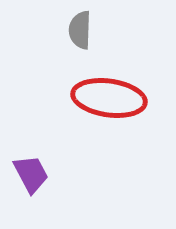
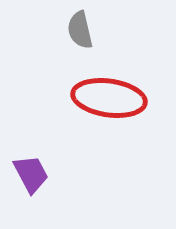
gray semicircle: rotated 15 degrees counterclockwise
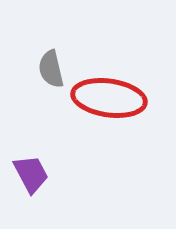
gray semicircle: moved 29 px left, 39 px down
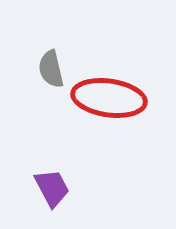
purple trapezoid: moved 21 px right, 14 px down
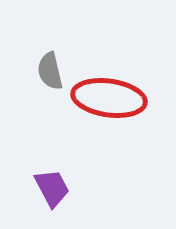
gray semicircle: moved 1 px left, 2 px down
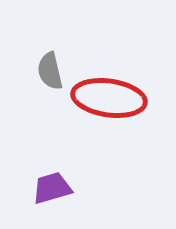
purple trapezoid: rotated 78 degrees counterclockwise
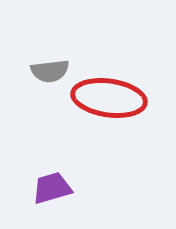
gray semicircle: rotated 84 degrees counterclockwise
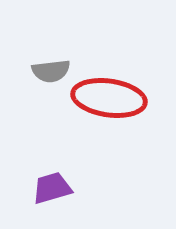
gray semicircle: moved 1 px right
